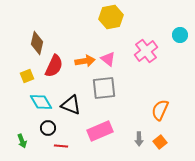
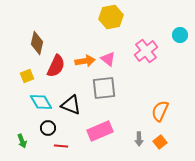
red semicircle: moved 2 px right
orange semicircle: moved 1 px down
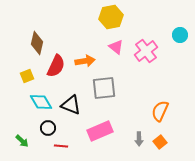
pink triangle: moved 8 px right, 12 px up
green arrow: rotated 24 degrees counterclockwise
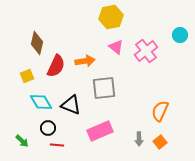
red line: moved 4 px left, 1 px up
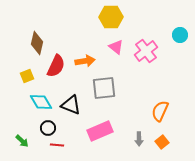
yellow hexagon: rotated 10 degrees clockwise
orange square: moved 2 px right
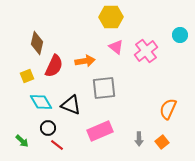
red semicircle: moved 2 px left
orange semicircle: moved 8 px right, 2 px up
red line: rotated 32 degrees clockwise
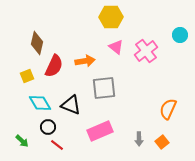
cyan diamond: moved 1 px left, 1 px down
black circle: moved 1 px up
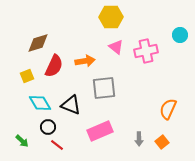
brown diamond: moved 1 px right; rotated 60 degrees clockwise
pink cross: rotated 25 degrees clockwise
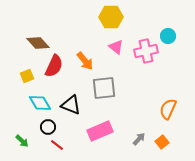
cyan circle: moved 12 px left, 1 px down
brown diamond: rotated 65 degrees clockwise
orange arrow: rotated 60 degrees clockwise
gray arrow: rotated 136 degrees counterclockwise
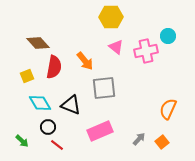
red semicircle: moved 1 px down; rotated 15 degrees counterclockwise
